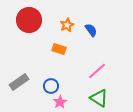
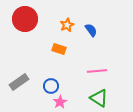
red circle: moved 4 px left, 1 px up
pink line: rotated 36 degrees clockwise
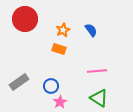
orange star: moved 4 px left, 5 px down
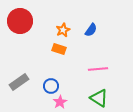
red circle: moved 5 px left, 2 px down
blue semicircle: rotated 72 degrees clockwise
pink line: moved 1 px right, 2 px up
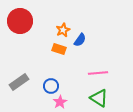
blue semicircle: moved 11 px left, 10 px down
pink line: moved 4 px down
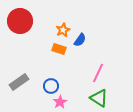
pink line: rotated 60 degrees counterclockwise
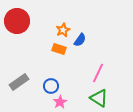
red circle: moved 3 px left
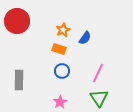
blue semicircle: moved 5 px right, 2 px up
gray rectangle: moved 2 px up; rotated 54 degrees counterclockwise
blue circle: moved 11 px right, 15 px up
green triangle: rotated 24 degrees clockwise
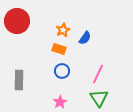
pink line: moved 1 px down
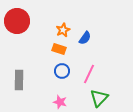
pink line: moved 9 px left
green triangle: rotated 18 degrees clockwise
pink star: rotated 24 degrees counterclockwise
